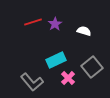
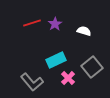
red line: moved 1 px left, 1 px down
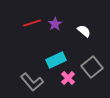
white semicircle: rotated 24 degrees clockwise
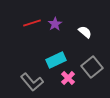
white semicircle: moved 1 px right, 1 px down
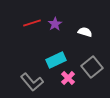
white semicircle: rotated 24 degrees counterclockwise
